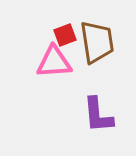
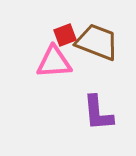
brown trapezoid: rotated 60 degrees counterclockwise
purple L-shape: moved 2 px up
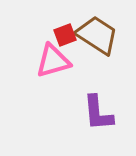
brown trapezoid: moved 7 px up; rotated 12 degrees clockwise
pink triangle: moved 1 px left, 1 px up; rotated 12 degrees counterclockwise
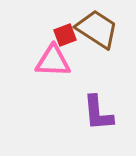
brown trapezoid: moved 6 px up
pink triangle: rotated 18 degrees clockwise
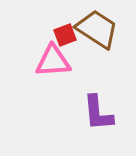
pink triangle: rotated 6 degrees counterclockwise
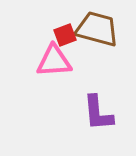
brown trapezoid: rotated 18 degrees counterclockwise
pink triangle: moved 1 px right
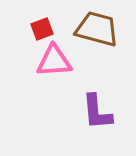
red square: moved 23 px left, 6 px up
purple L-shape: moved 1 px left, 1 px up
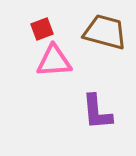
brown trapezoid: moved 8 px right, 3 px down
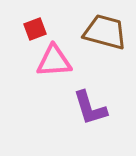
red square: moved 7 px left
purple L-shape: moved 7 px left, 4 px up; rotated 12 degrees counterclockwise
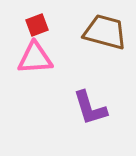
red square: moved 2 px right, 4 px up
pink triangle: moved 19 px left, 3 px up
